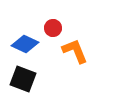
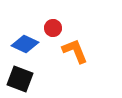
black square: moved 3 px left
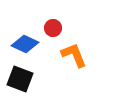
orange L-shape: moved 1 px left, 4 px down
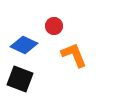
red circle: moved 1 px right, 2 px up
blue diamond: moved 1 px left, 1 px down
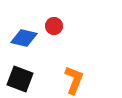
blue diamond: moved 7 px up; rotated 12 degrees counterclockwise
orange L-shape: moved 25 px down; rotated 44 degrees clockwise
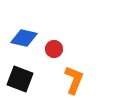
red circle: moved 23 px down
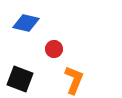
blue diamond: moved 2 px right, 15 px up
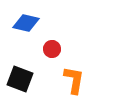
red circle: moved 2 px left
orange L-shape: rotated 12 degrees counterclockwise
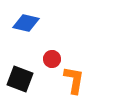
red circle: moved 10 px down
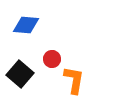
blue diamond: moved 2 px down; rotated 8 degrees counterclockwise
black square: moved 5 px up; rotated 20 degrees clockwise
